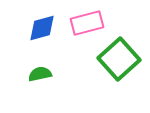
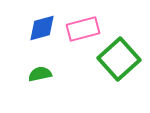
pink rectangle: moved 4 px left, 6 px down
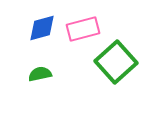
green square: moved 3 px left, 3 px down
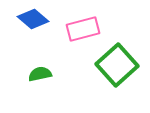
blue diamond: moved 9 px left, 9 px up; rotated 56 degrees clockwise
green square: moved 1 px right, 3 px down
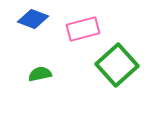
blue diamond: rotated 20 degrees counterclockwise
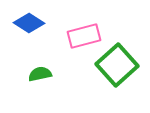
blue diamond: moved 4 px left, 4 px down; rotated 12 degrees clockwise
pink rectangle: moved 1 px right, 7 px down
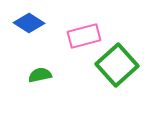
green semicircle: moved 1 px down
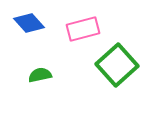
blue diamond: rotated 16 degrees clockwise
pink rectangle: moved 1 px left, 7 px up
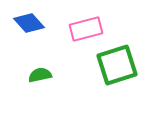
pink rectangle: moved 3 px right
green square: rotated 24 degrees clockwise
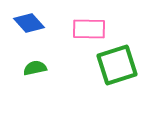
pink rectangle: moved 3 px right; rotated 16 degrees clockwise
green semicircle: moved 5 px left, 7 px up
